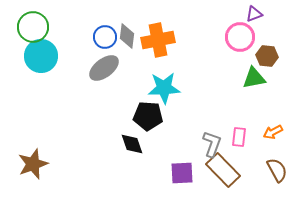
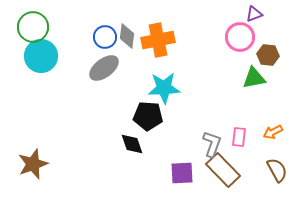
brown hexagon: moved 1 px right, 1 px up
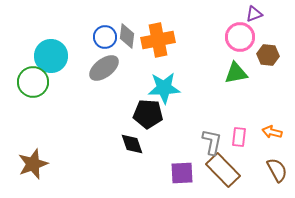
green circle: moved 55 px down
cyan circle: moved 10 px right
green triangle: moved 18 px left, 5 px up
black pentagon: moved 2 px up
orange arrow: moved 1 px left; rotated 42 degrees clockwise
gray L-shape: moved 2 px up; rotated 8 degrees counterclockwise
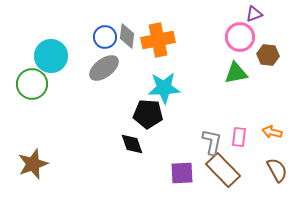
green circle: moved 1 px left, 2 px down
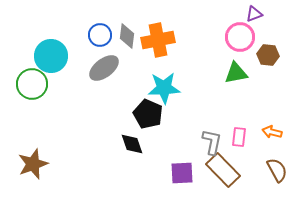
blue circle: moved 5 px left, 2 px up
black pentagon: rotated 20 degrees clockwise
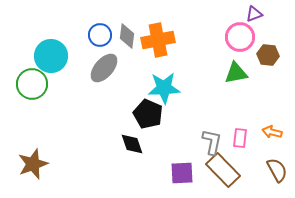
gray ellipse: rotated 12 degrees counterclockwise
pink rectangle: moved 1 px right, 1 px down
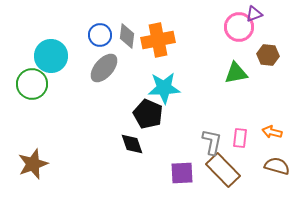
pink circle: moved 1 px left, 10 px up
brown semicircle: moved 4 px up; rotated 45 degrees counterclockwise
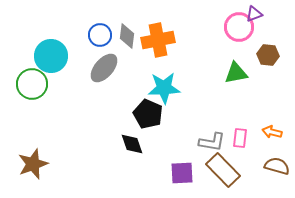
gray L-shape: rotated 88 degrees clockwise
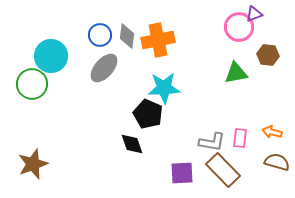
brown semicircle: moved 4 px up
